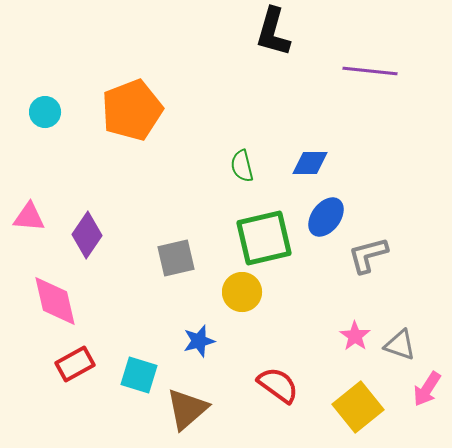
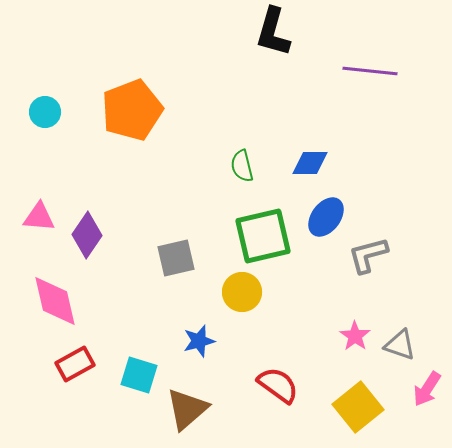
pink triangle: moved 10 px right
green square: moved 1 px left, 2 px up
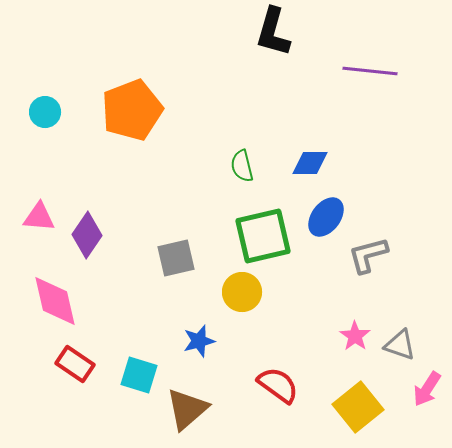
red rectangle: rotated 63 degrees clockwise
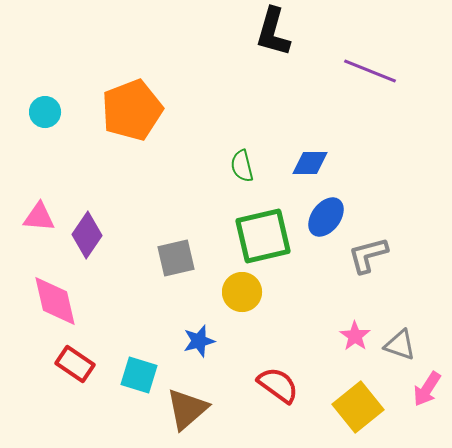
purple line: rotated 16 degrees clockwise
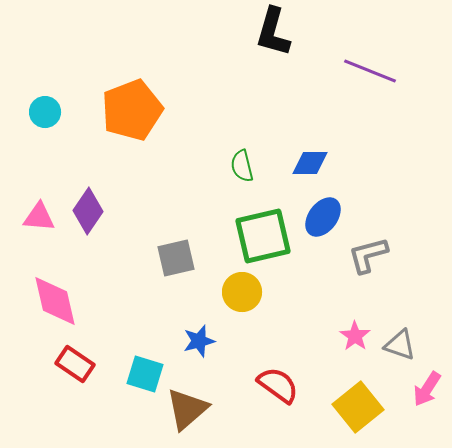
blue ellipse: moved 3 px left
purple diamond: moved 1 px right, 24 px up
cyan square: moved 6 px right, 1 px up
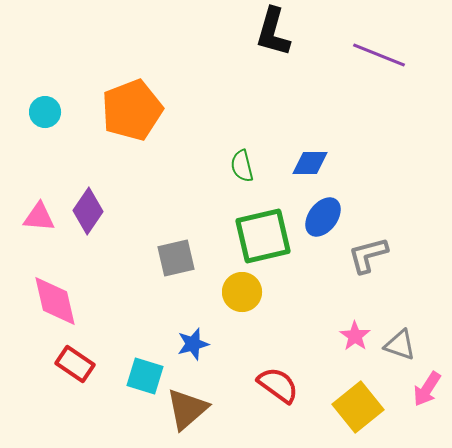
purple line: moved 9 px right, 16 px up
blue star: moved 6 px left, 3 px down
cyan square: moved 2 px down
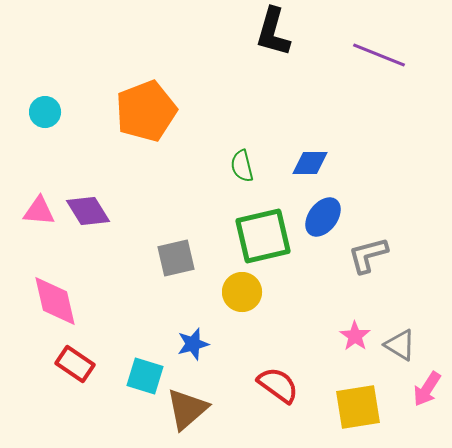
orange pentagon: moved 14 px right, 1 px down
purple diamond: rotated 66 degrees counterclockwise
pink triangle: moved 6 px up
gray triangle: rotated 12 degrees clockwise
yellow square: rotated 30 degrees clockwise
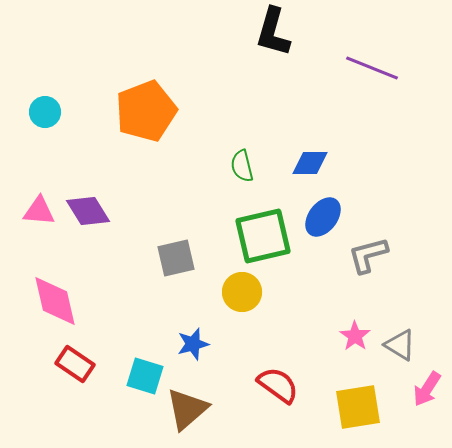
purple line: moved 7 px left, 13 px down
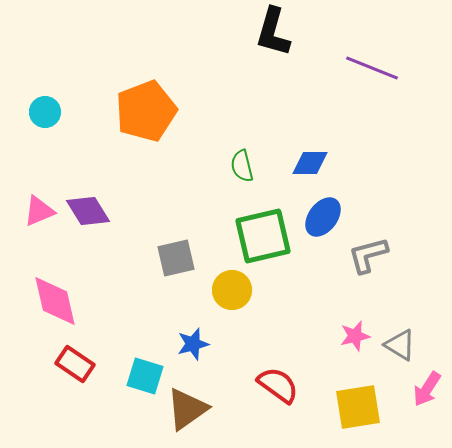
pink triangle: rotated 28 degrees counterclockwise
yellow circle: moved 10 px left, 2 px up
pink star: rotated 24 degrees clockwise
brown triangle: rotated 6 degrees clockwise
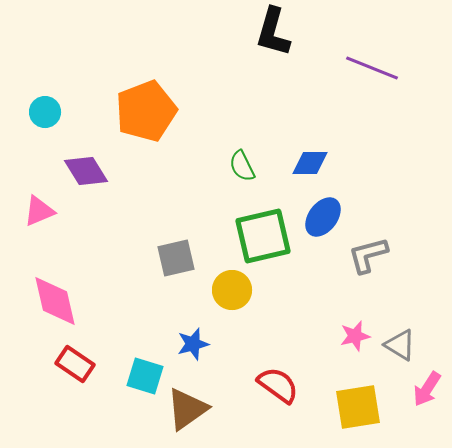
green semicircle: rotated 12 degrees counterclockwise
purple diamond: moved 2 px left, 40 px up
